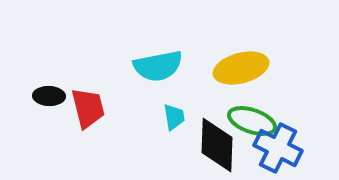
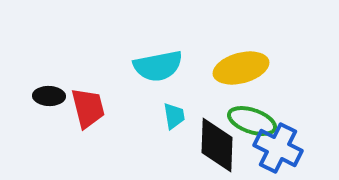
cyan trapezoid: moved 1 px up
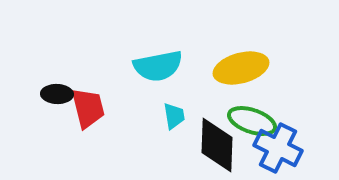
black ellipse: moved 8 px right, 2 px up
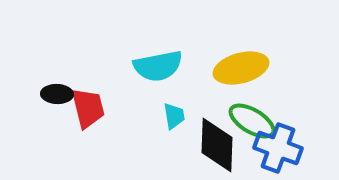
green ellipse: rotated 12 degrees clockwise
blue cross: rotated 6 degrees counterclockwise
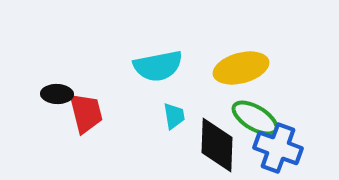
red trapezoid: moved 2 px left, 5 px down
green ellipse: moved 3 px right, 3 px up
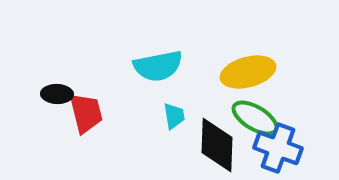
yellow ellipse: moved 7 px right, 4 px down
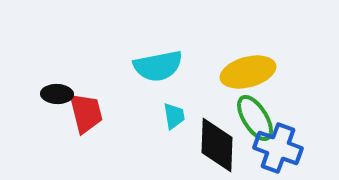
green ellipse: rotated 27 degrees clockwise
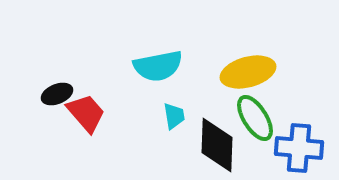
black ellipse: rotated 24 degrees counterclockwise
red trapezoid: rotated 27 degrees counterclockwise
blue cross: moved 21 px right; rotated 15 degrees counterclockwise
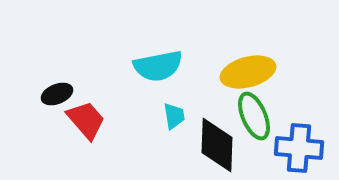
red trapezoid: moved 7 px down
green ellipse: moved 1 px left, 2 px up; rotated 9 degrees clockwise
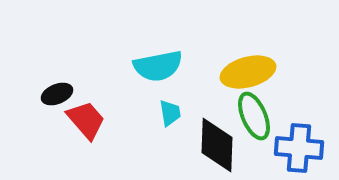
cyan trapezoid: moved 4 px left, 3 px up
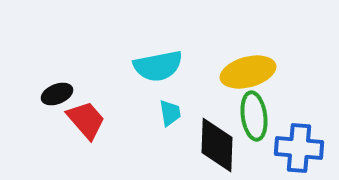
green ellipse: rotated 15 degrees clockwise
